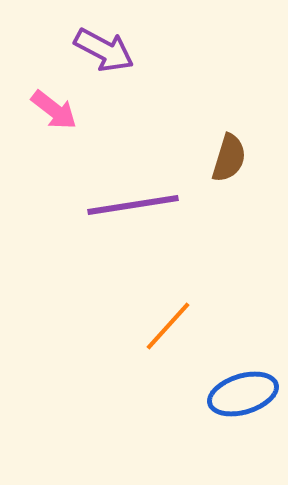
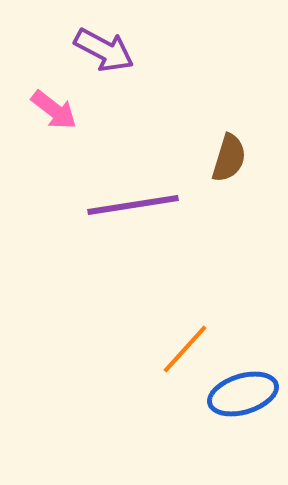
orange line: moved 17 px right, 23 px down
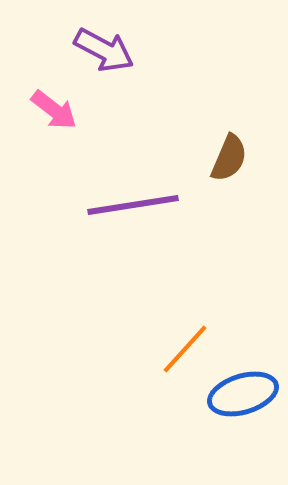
brown semicircle: rotated 6 degrees clockwise
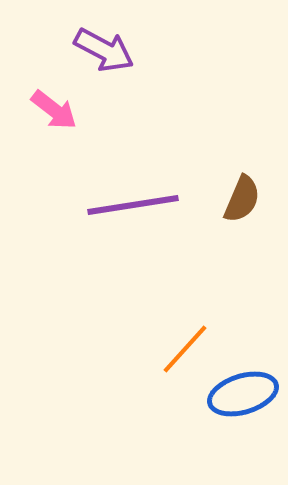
brown semicircle: moved 13 px right, 41 px down
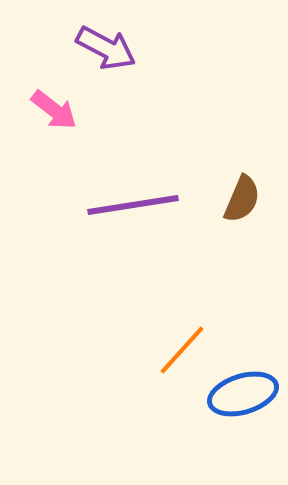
purple arrow: moved 2 px right, 2 px up
orange line: moved 3 px left, 1 px down
